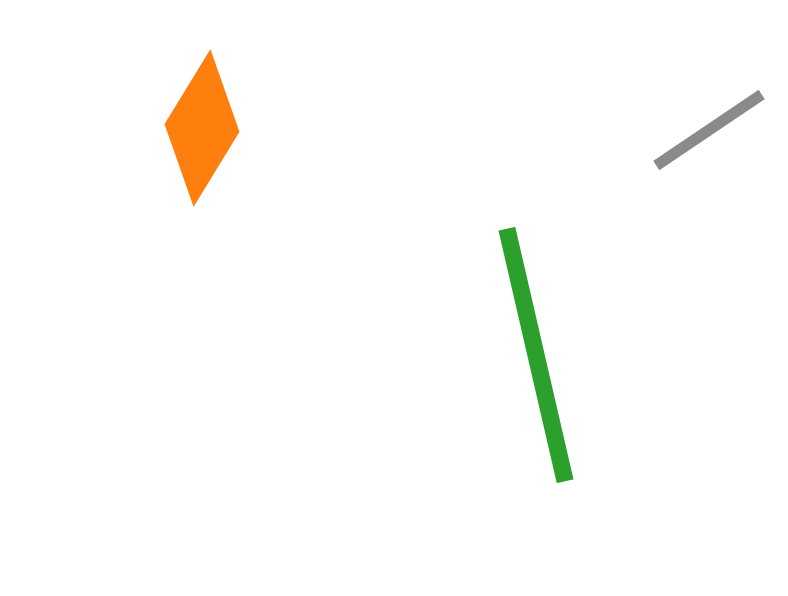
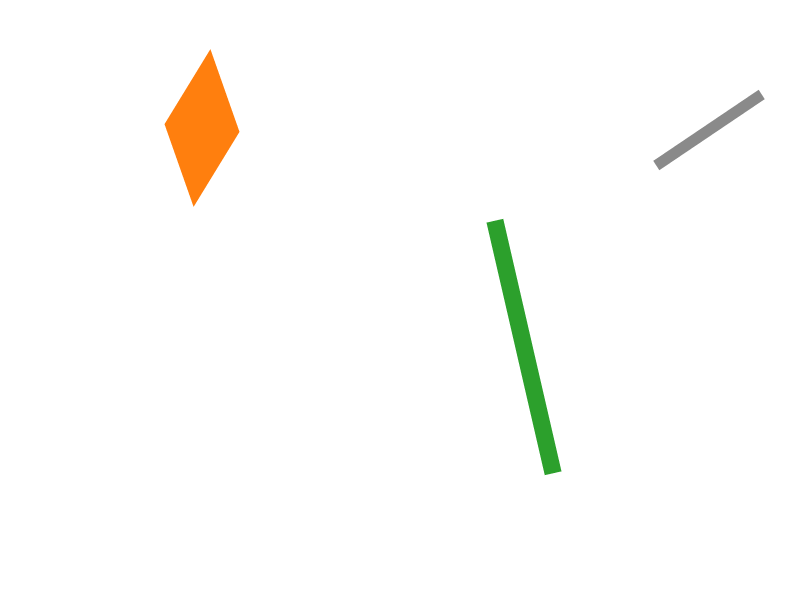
green line: moved 12 px left, 8 px up
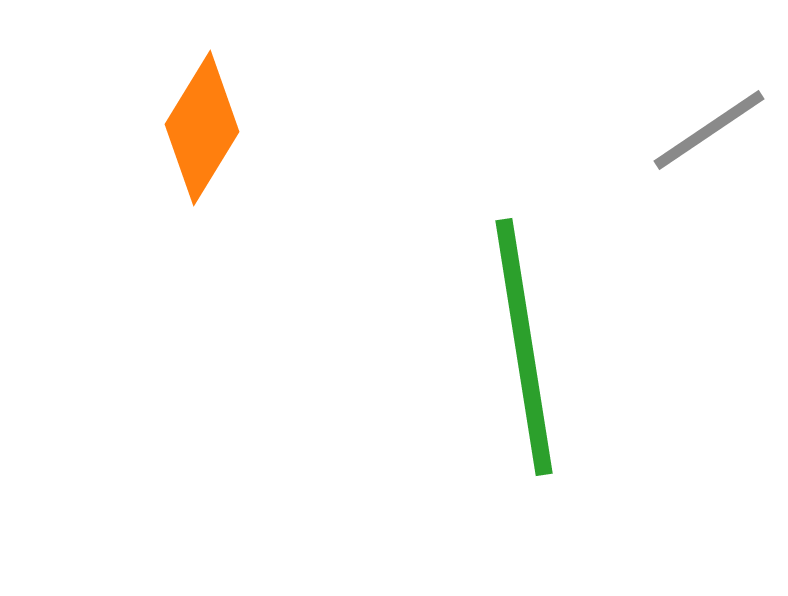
green line: rotated 4 degrees clockwise
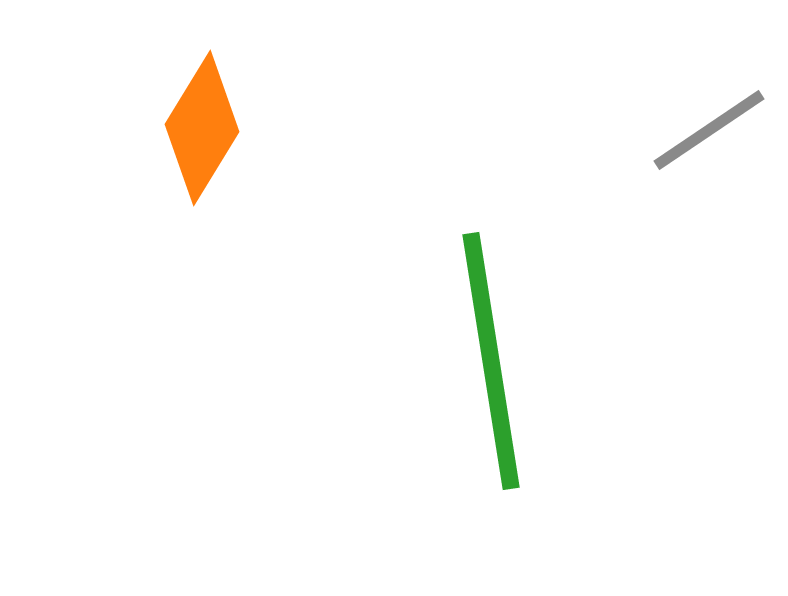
green line: moved 33 px left, 14 px down
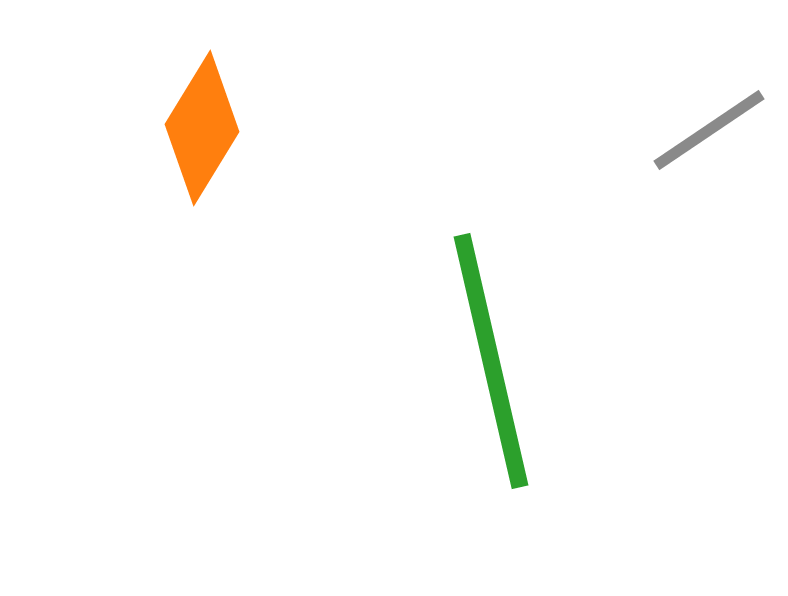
green line: rotated 4 degrees counterclockwise
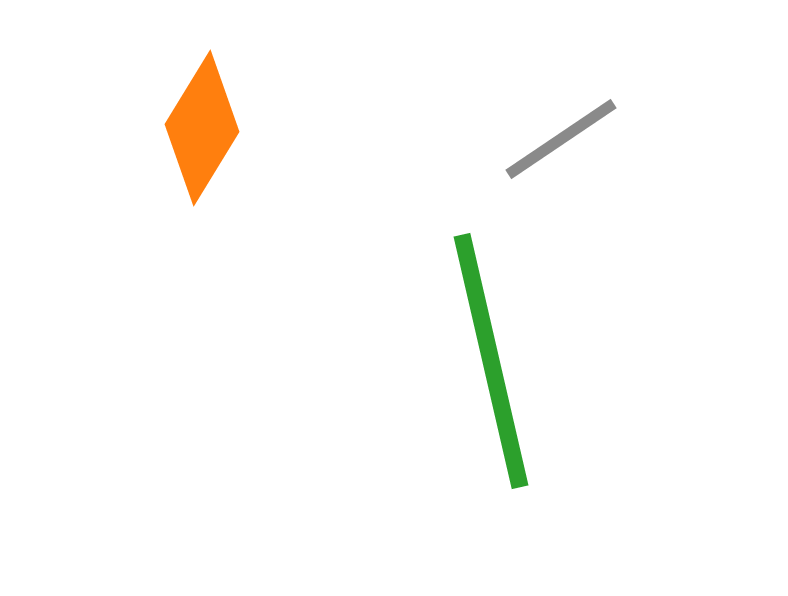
gray line: moved 148 px left, 9 px down
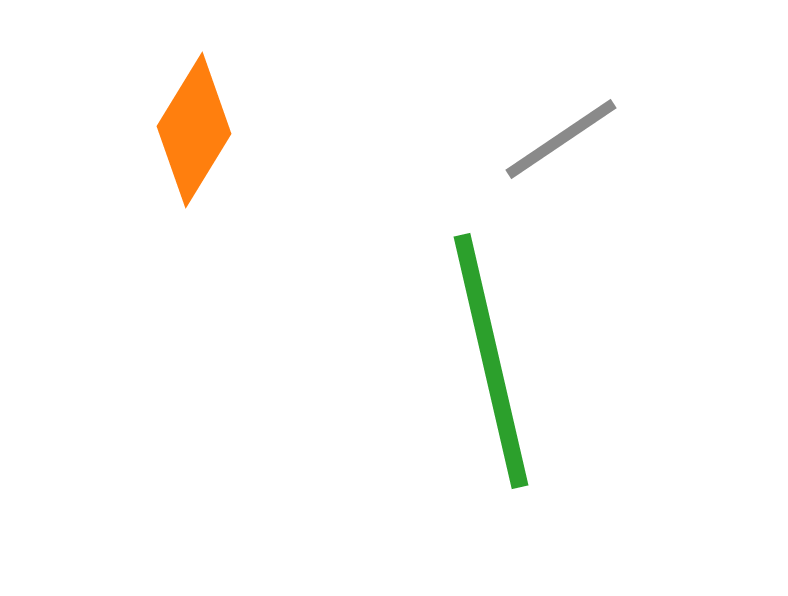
orange diamond: moved 8 px left, 2 px down
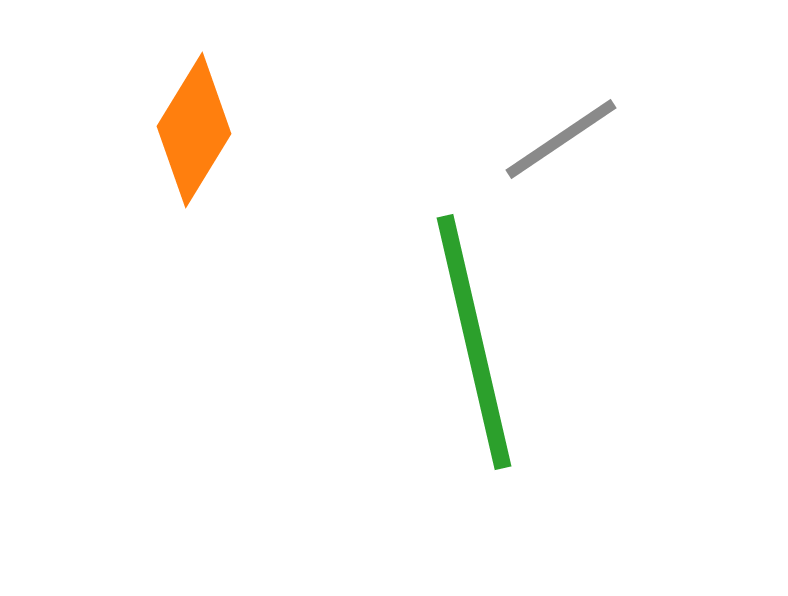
green line: moved 17 px left, 19 px up
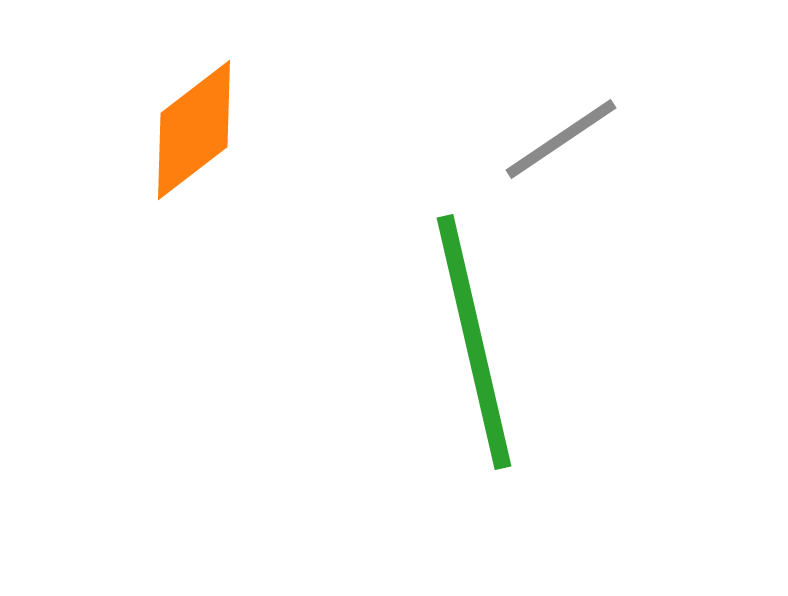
orange diamond: rotated 21 degrees clockwise
